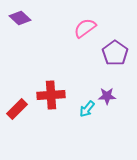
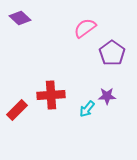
purple pentagon: moved 3 px left
red rectangle: moved 1 px down
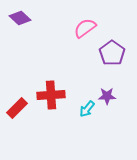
red rectangle: moved 2 px up
